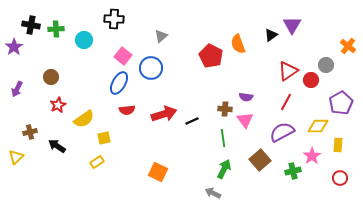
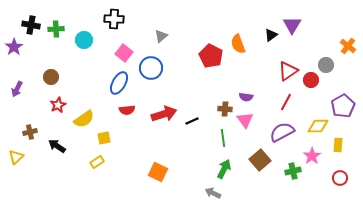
pink square at (123, 56): moved 1 px right, 3 px up
purple pentagon at (341, 103): moved 2 px right, 3 px down
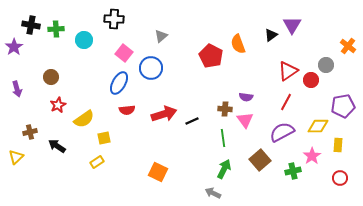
purple arrow at (17, 89): rotated 42 degrees counterclockwise
purple pentagon at (343, 106): rotated 20 degrees clockwise
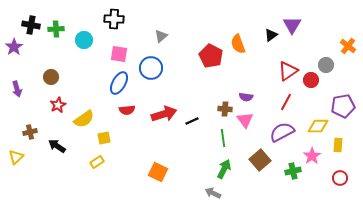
pink square at (124, 53): moved 5 px left, 1 px down; rotated 30 degrees counterclockwise
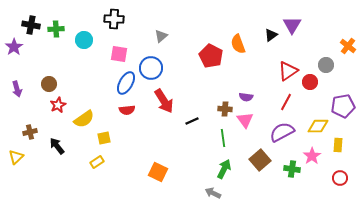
brown circle at (51, 77): moved 2 px left, 7 px down
red circle at (311, 80): moved 1 px left, 2 px down
blue ellipse at (119, 83): moved 7 px right
red arrow at (164, 114): moved 13 px up; rotated 75 degrees clockwise
black arrow at (57, 146): rotated 18 degrees clockwise
green cross at (293, 171): moved 1 px left, 2 px up; rotated 21 degrees clockwise
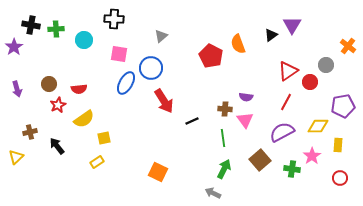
red semicircle at (127, 110): moved 48 px left, 21 px up
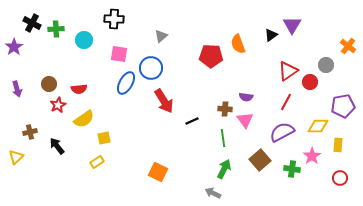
black cross at (31, 25): moved 1 px right, 2 px up; rotated 18 degrees clockwise
red pentagon at (211, 56): rotated 25 degrees counterclockwise
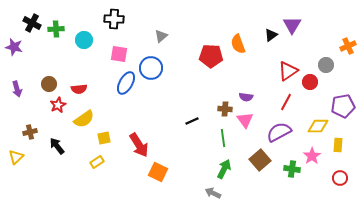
orange cross at (348, 46): rotated 28 degrees clockwise
purple star at (14, 47): rotated 24 degrees counterclockwise
red arrow at (164, 101): moved 25 px left, 44 px down
purple semicircle at (282, 132): moved 3 px left
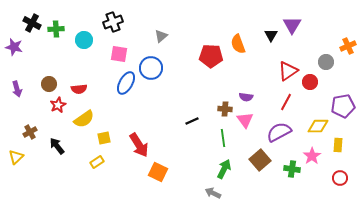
black cross at (114, 19): moved 1 px left, 3 px down; rotated 24 degrees counterclockwise
black triangle at (271, 35): rotated 24 degrees counterclockwise
gray circle at (326, 65): moved 3 px up
brown cross at (30, 132): rotated 16 degrees counterclockwise
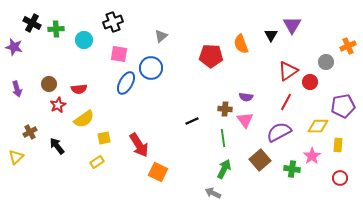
orange semicircle at (238, 44): moved 3 px right
